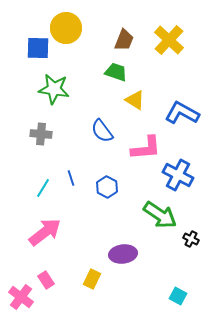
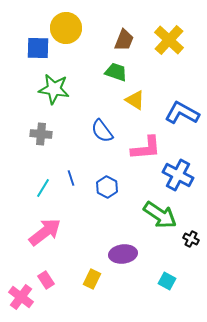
cyan square: moved 11 px left, 15 px up
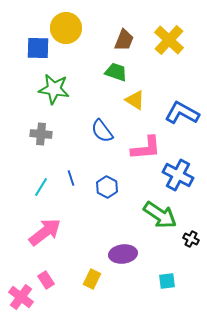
cyan line: moved 2 px left, 1 px up
cyan square: rotated 36 degrees counterclockwise
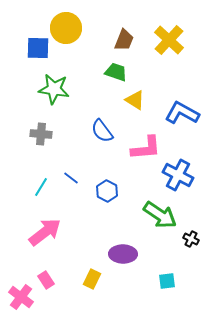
blue line: rotated 35 degrees counterclockwise
blue hexagon: moved 4 px down
purple ellipse: rotated 8 degrees clockwise
